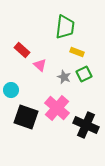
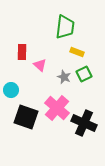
red rectangle: moved 2 px down; rotated 49 degrees clockwise
black cross: moved 2 px left, 2 px up
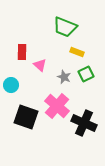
green trapezoid: rotated 105 degrees clockwise
green square: moved 2 px right
cyan circle: moved 5 px up
pink cross: moved 2 px up
